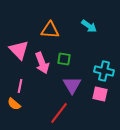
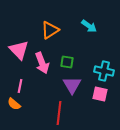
orange triangle: rotated 36 degrees counterclockwise
green square: moved 3 px right, 3 px down
red line: rotated 30 degrees counterclockwise
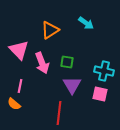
cyan arrow: moved 3 px left, 3 px up
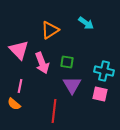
red line: moved 5 px left, 2 px up
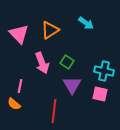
pink triangle: moved 16 px up
green square: rotated 24 degrees clockwise
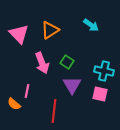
cyan arrow: moved 5 px right, 2 px down
pink line: moved 7 px right, 5 px down
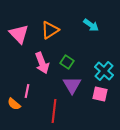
cyan cross: rotated 30 degrees clockwise
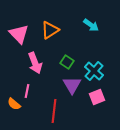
pink arrow: moved 7 px left
cyan cross: moved 10 px left
pink square: moved 3 px left, 3 px down; rotated 35 degrees counterclockwise
